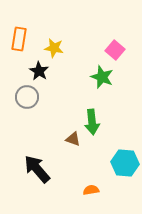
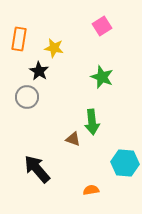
pink square: moved 13 px left, 24 px up; rotated 18 degrees clockwise
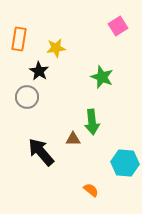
pink square: moved 16 px right
yellow star: moved 2 px right; rotated 18 degrees counterclockwise
brown triangle: rotated 21 degrees counterclockwise
black arrow: moved 4 px right, 17 px up
orange semicircle: rotated 49 degrees clockwise
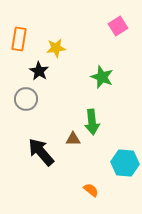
gray circle: moved 1 px left, 2 px down
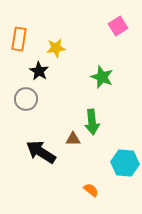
black arrow: rotated 16 degrees counterclockwise
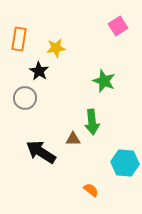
green star: moved 2 px right, 4 px down
gray circle: moved 1 px left, 1 px up
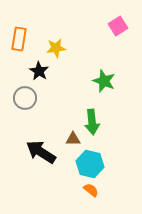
cyan hexagon: moved 35 px left, 1 px down; rotated 8 degrees clockwise
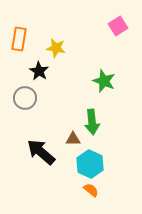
yellow star: rotated 18 degrees clockwise
black arrow: rotated 8 degrees clockwise
cyan hexagon: rotated 12 degrees clockwise
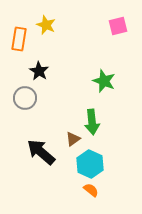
pink square: rotated 18 degrees clockwise
yellow star: moved 10 px left, 23 px up; rotated 12 degrees clockwise
brown triangle: rotated 35 degrees counterclockwise
